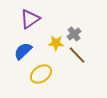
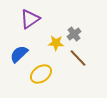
blue semicircle: moved 4 px left, 3 px down
brown line: moved 1 px right, 3 px down
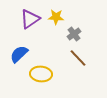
yellow star: moved 26 px up
yellow ellipse: rotated 40 degrees clockwise
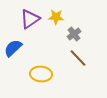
blue semicircle: moved 6 px left, 6 px up
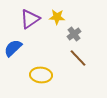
yellow star: moved 1 px right
yellow ellipse: moved 1 px down
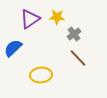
yellow ellipse: rotated 10 degrees counterclockwise
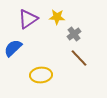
purple triangle: moved 2 px left
brown line: moved 1 px right
